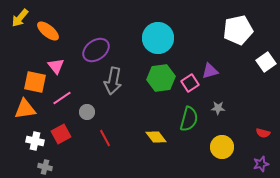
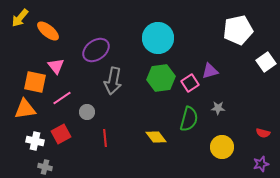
red line: rotated 24 degrees clockwise
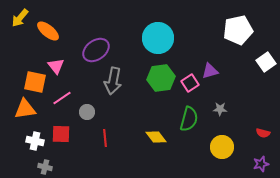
gray star: moved 2 px right, 1 px down
red square: rotated 30 degrees clockwise
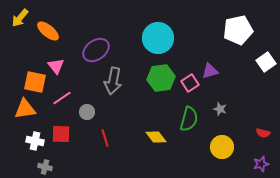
gray star: rotated 16 degrees clockwise
red line: rotated 12 degrees counterclockwise
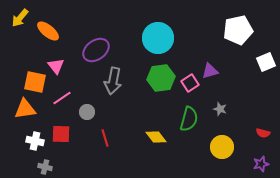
white square: rotated 12 degrees clockwise
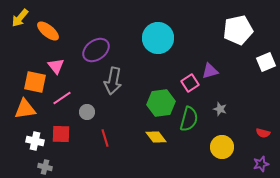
green hexagon: moved 25 px down
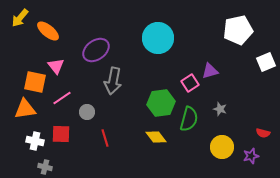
purple star: moved 10 px left, 8 px up
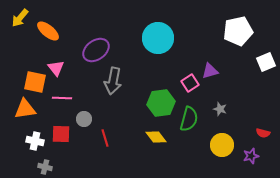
white pentagon: moved 1 px down
pink triangle: moved 2 px down
pink line: rotated 36 degrees clockwise
gray circle: moved 3 px left, 7 px down
yellow circle: moved 2 px up
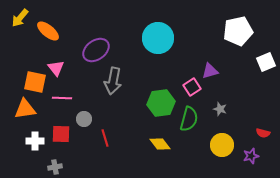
pink square: moved 2 px right, 4 px down
yellow diamond: moved 4 px right, 7 px down
white cross: rotated 12 degrees counterclockwise
gray cross: moved 10 px right; rotated 24 degrees counterclockwise
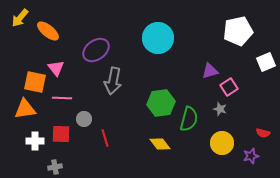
pink square: moved 37 px right
yellow circle: moved 2 px up
